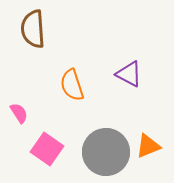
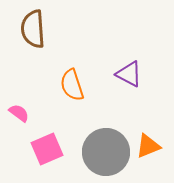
pink semicircle: rotated 20 degrees counterclockwise
pink square: rotated 32 degrees clockwise
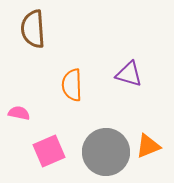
purple triangle: rotated 12 degrees counterclockwise
orange semicircle: rotated 16 degrees clockwise
pink semicircle: rotated 25 degrees counterclockwise
pink square: moved 2 px right, 2 px down
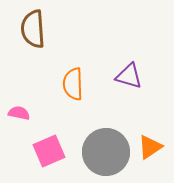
purple triangle: moved 2 px down
orange semicircle: moved 1 px right, 1 px up
orange triangle: moved 2 px right, 1 px down; rotated 12 degrees counterclockwise
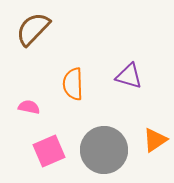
brown semicircle: rotated 48 degrees clockwise
pink semicircle: moved 10 px right, 6 px up
orange triangle: moved 5 px right, 7 px up
gray circle: moved 2 px left, 2 px up
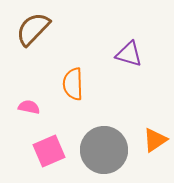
purple triangle: moved 22 px up
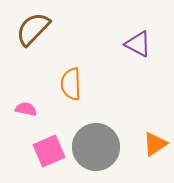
purple triangle: moved 9 px right, 10 px up; rotated 12 degrees clockwise
orange semicircle: moved 2 px left
pink semicircle: moved 3 px left, 2 px down
orange triangle: moved 4 px down
gray circle: moved 8 px left, 3 px up
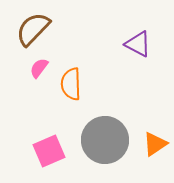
pink semicircle: moved 13 px right, 41 px up; rotated 65 degrees counterclockwise
gray circle: moved 9 px right, 7 px up
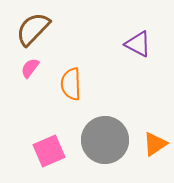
pink semicircle: moved 9 px left
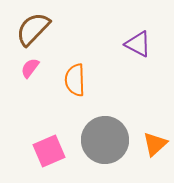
orange semicircle: moved 4 px right, 4 px up
orange triangle: rotated 8 degrees counterclockwise
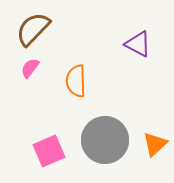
orange semicircle: moved 1 px right, 1 px down
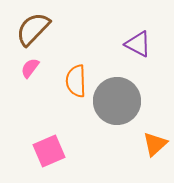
gray circle: moved 12 px right, 39 px up
